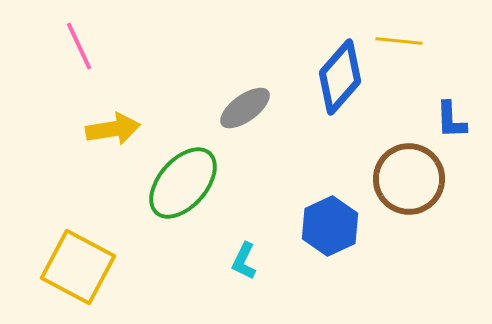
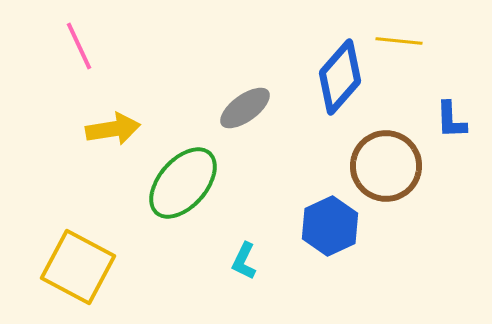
brown circle: moved 23 px left, 13 px up
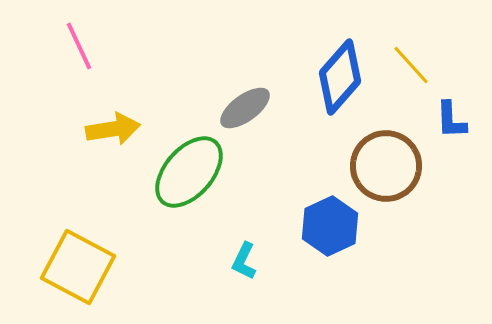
yellow line: moved 12 px right, 24 px down; rotated 42 degrees clockwise
green ellipse: moved 6 px right, 11 px up
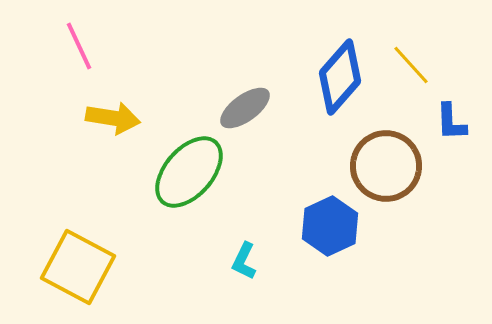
blue L-shape: moved 2 px down
yellow arrow: moved 11 px up; rotated 18 degrees clockwise
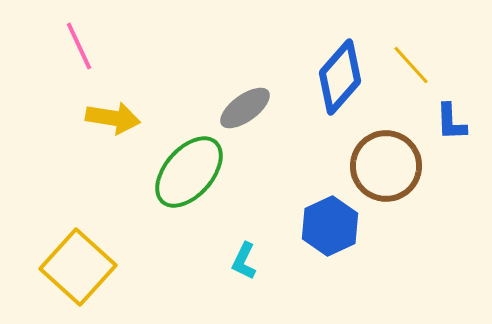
yellow square: rotated 14 degrees clockwise
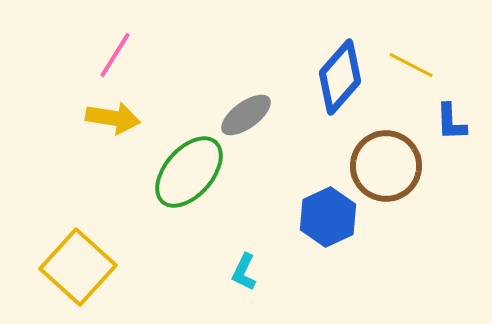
pink line: moved 36 px right, 9 px down; rotated 57 degrees clockwise
yellow line: rotated 21 degrees counterclockwise
gray ellipse: moved 1 px right, 7 px down
blue hexagon: moved 2 px left, 9 px up
cyan L-shape: moved 11 px down
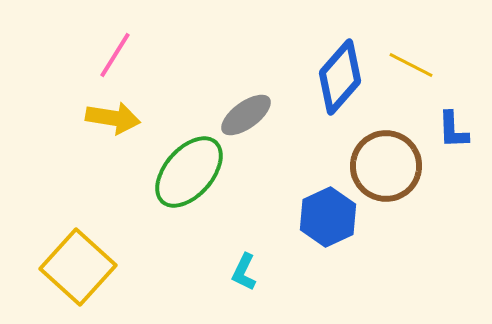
blue L-shape: moved 2 px right, 8 px down
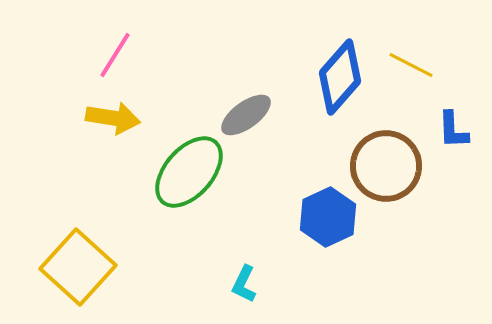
cyan L-shape: moved 12 px down
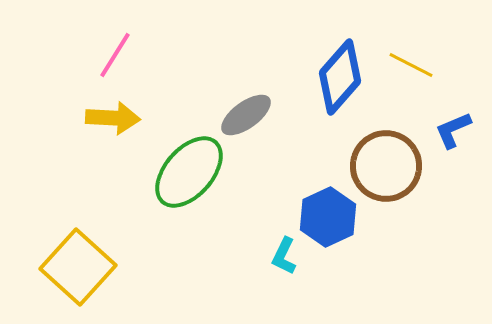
yellow arrow: rotated 6 degrees counterclockwise
blue L-shape: rotated 69 degrees clockwise
cyan L-shape: moved 40 px right, 28 px up
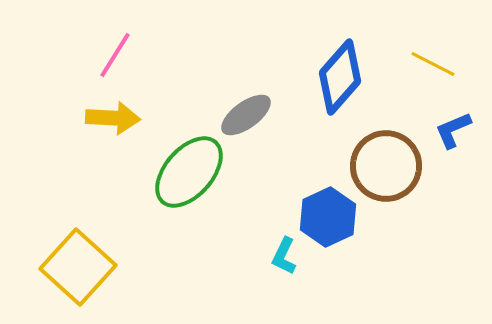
yellow line: moved 22 px right, 1 px up
